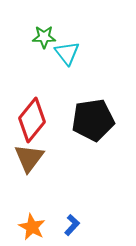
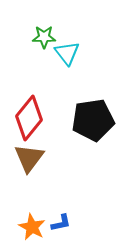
red diamond: moved 3 px left, 2 px up
blue L-shape: moved 11 px left, 2 px up; rotated 35 degrees clockwise
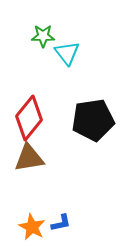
green star: moved 1 px left, 1 px up
brown triangle: rotated 44 degrees clockwise
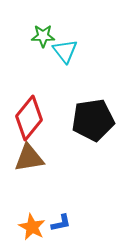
cyan triangle: moved 2 px left, 2 px up
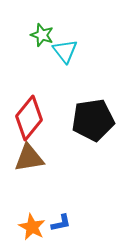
green star: moved 1 px left, 1 px up; rotated 20 degrees clockwise
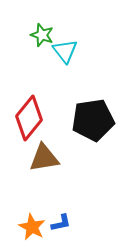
brown triangle: moved 15 px right
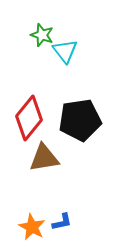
black pentagon: moved 13 px left
blue L-shape: moved 1 px right, 1 px up
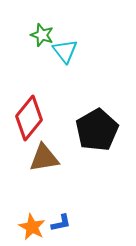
black pentagon: moved 17 px right, 10 px down; rotated 21 degrees counterclockwise
blue L-shape: moved 1 px left, 1 px down
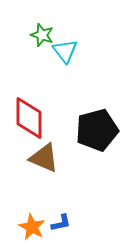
red diamond: rotated 39 degrees counterclockwise
black pentagon: rotated 15 degrees clockwise
brown triangle: rotated 32 degrees clockwise
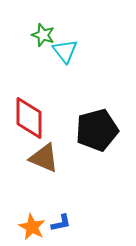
green star: moved 1 px right
